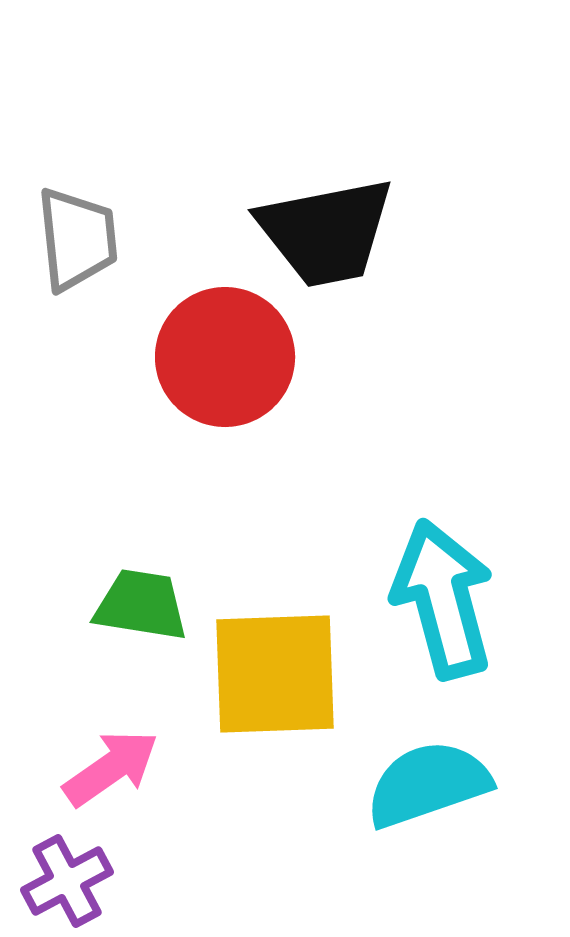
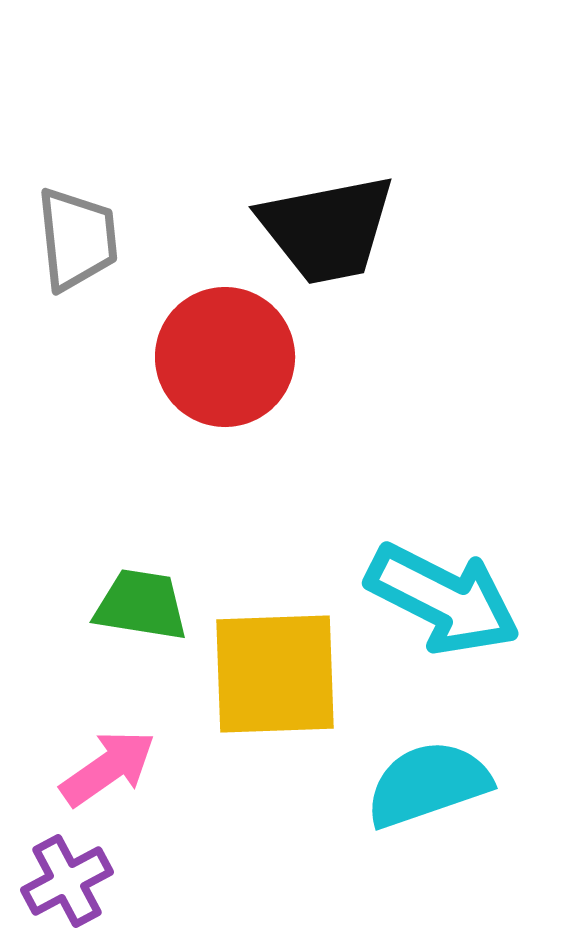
black trapezoid: moved 1 px right, 3 px up
cyan arrow: rotated 132 degrees clockwise
pink arrow: moved 3 px left
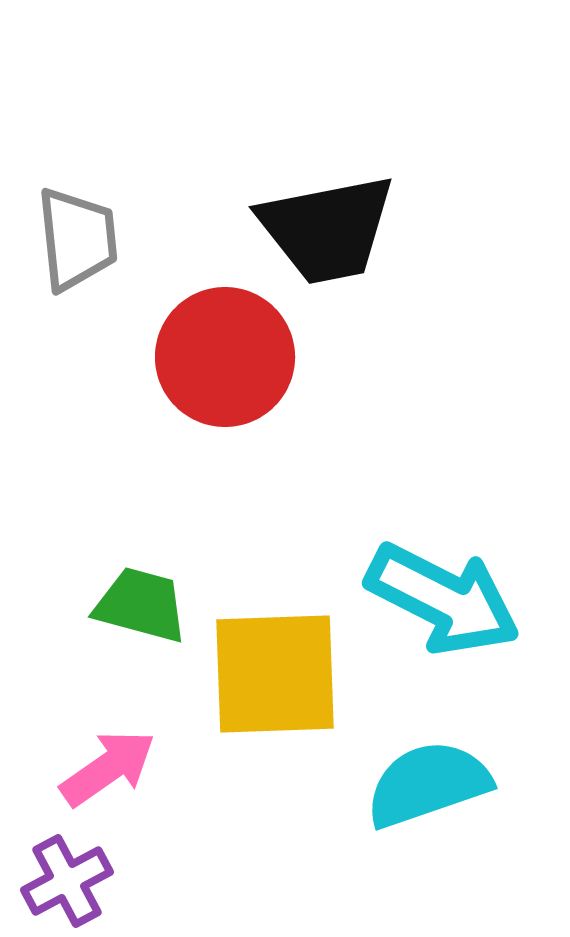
green trapezoid: rotated 6 degrees clockwise
